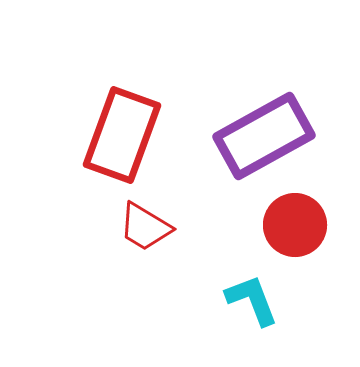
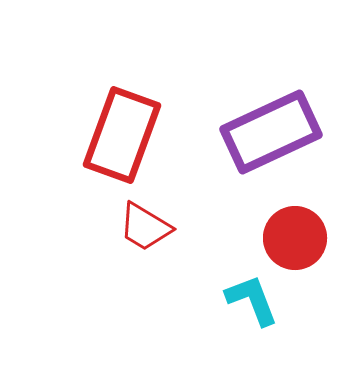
purple rectangle: moved 7 px right, 4 px up; rotated 4 degrees clockwise
red circle: moved 13 px down
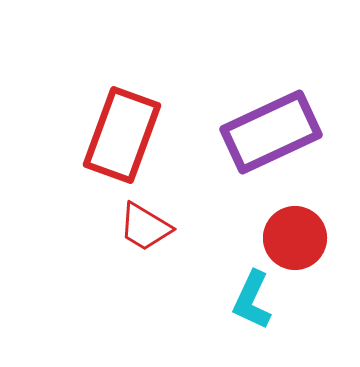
cyan L-shape: rotated 134 degrees counterclockwise
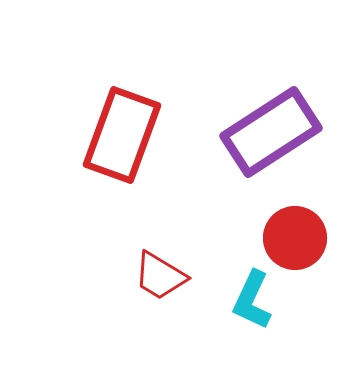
purple rectangle: rotated 8 degrees counterclockwise
red trapezoid: moved 15 px right, 49 px down
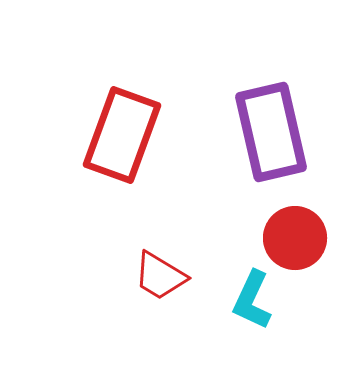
purple rectangle: rotated 70 degrees counterclockwise
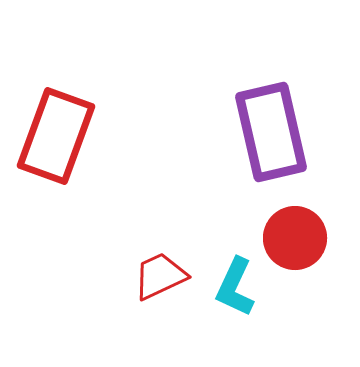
red rectangle: moved 66 px left, 1 px down
red trapezoid: rotated 124 degrees clockwise
cyan L-shape: moved 17 px left, 13 px up
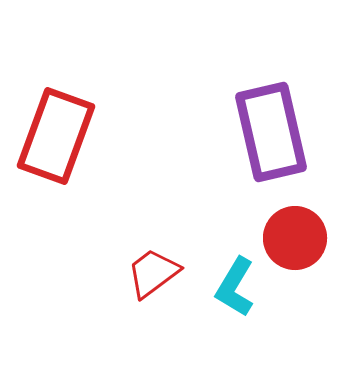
red trapezoid: moved 7 px left, 3 px up; rotated 12 degrees counterclockwise
cyan L-shape: rotated 6 degrees clockwise
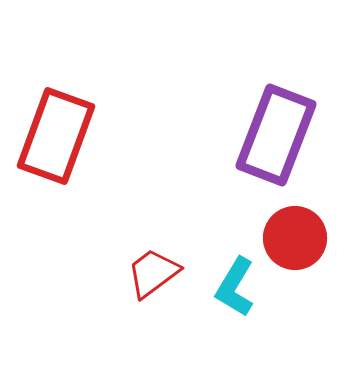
purple rectangle: moved 5 px right, 3 px down; rotated 34 degrees clockwise
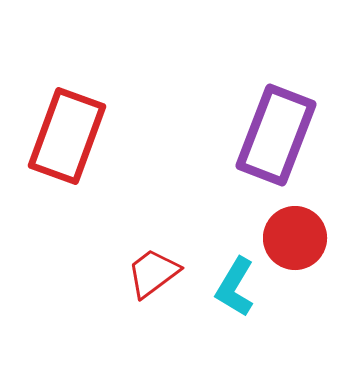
red rectangle: moved 11 px right
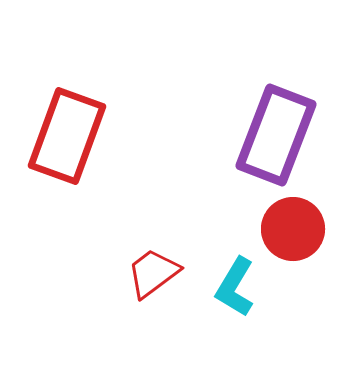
red circle: moved 2 px left, 9 px up
